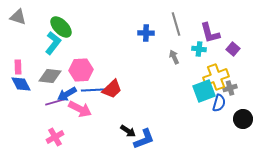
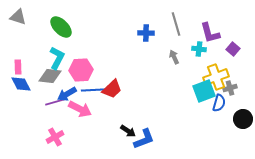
cyan L-shape: moved 4 px right, 15 px down; rotated 10 degrees counterclockwise
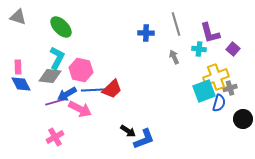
pink hexagon: rotated 15 degrees clockwise
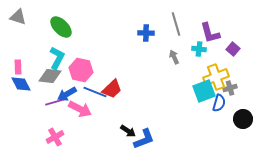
blue line: moved 2 px right, 2 px down; rotated 25 degrees clockwise
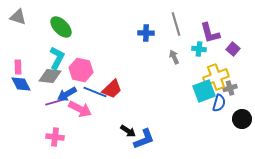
black circle: moved 1 px left
pink cross: rotated 36 degrees clockwise
